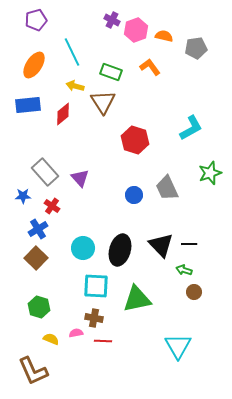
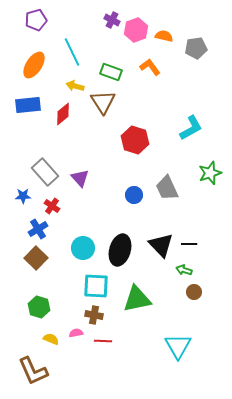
brown cross: moved 3 px up
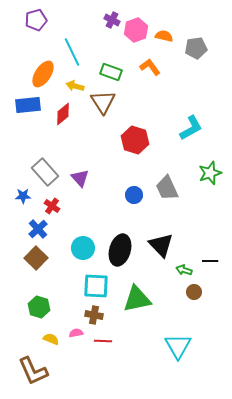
orange ellipse: moved 9 px right, 9 px down
blue cross: rotated 12 degrees counterclockwise
black line: moved 21 px right, 17 px down
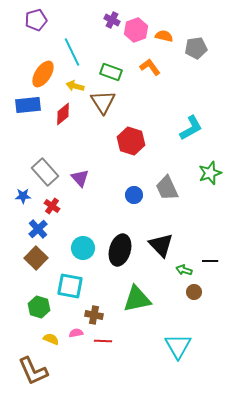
red hexagon: moved 4 px left, 1 px down
cyan square: moved 26 px left; rotated 8 degrees clockwise
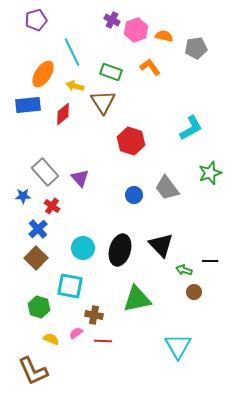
gray trapezoid: rotated 12 degrees counterclockwise
pink semicircle: rotated 24 degrees counterclockwise
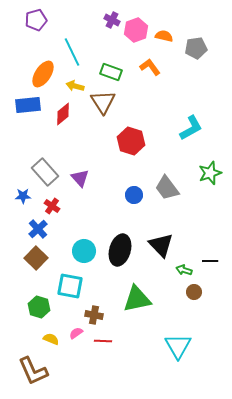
cyan circle: moved 1 px right, 3 px down
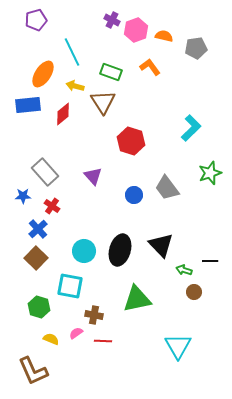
cyan L-shape: rotated 16 degrees counterclockwise
purple triangle: moved 13 px right, 2 px up
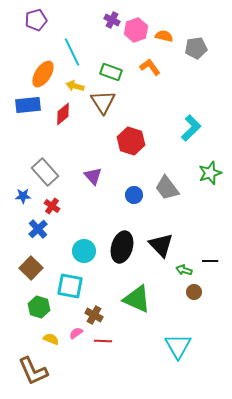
black ellipse: moved 2 px right, 3 px up
brown square: moved 5 px left, 10 px down
green triangle: rotated 36 degrees clockwise
brown cross: rotated 18 degrees clockwise
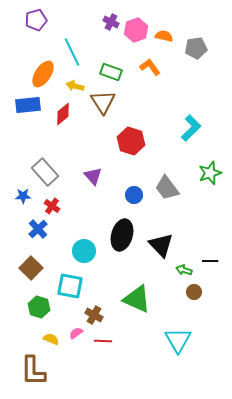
purple cross: moved 1 px left, 2 px down
black ellipse: moved 12 px up
cyan triangle: moved 6 px up
brown L-shape: rotated 24 degrees clockwise
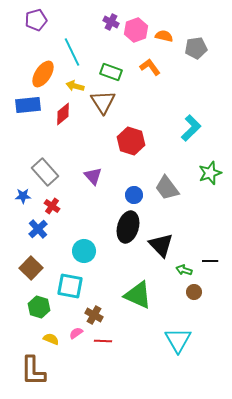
black ellipse: moved 6 px right, 8 px up
green triangle: moved 1 px right, 4 px up
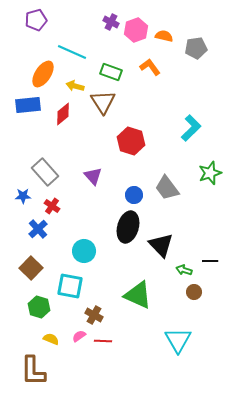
cyan line: rotated 40 degrees counterclockwise
pink semicircle: moved 3 px right, 3 px down
